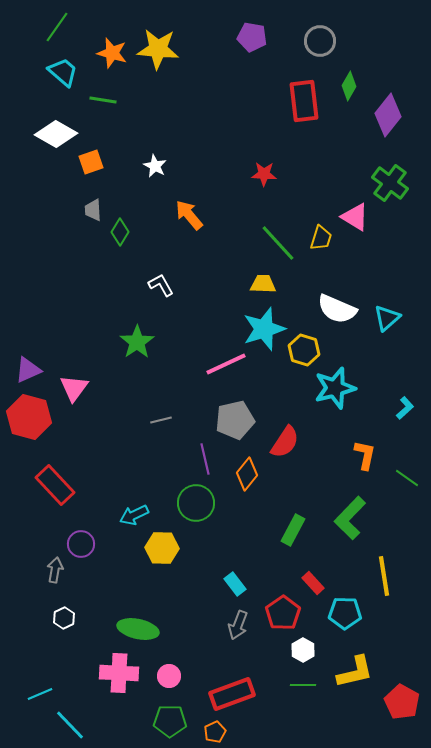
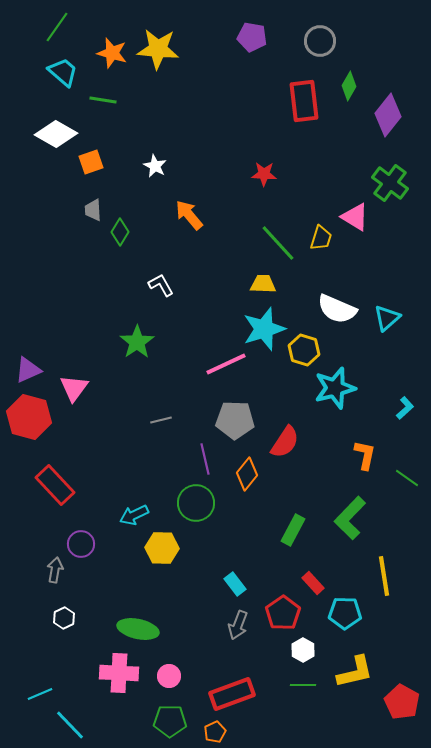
gray pentagon at (235, 420): rotated 15 degrees clockwise
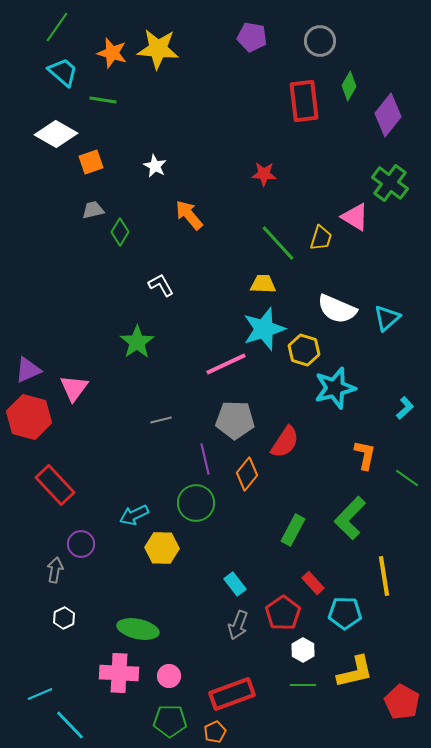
gray trapezoid at (93, 210): rotated 80 degrees clockwise
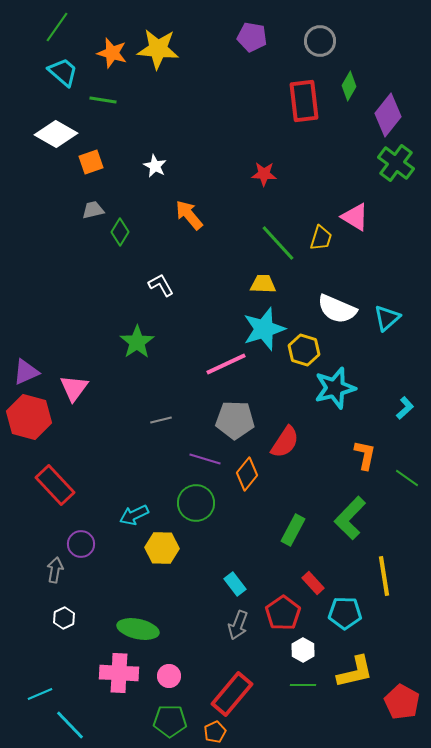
green cross at (390, 183): moved 6 px right, 20 px up
purple triangle at (28, 370): moved 2 px left, 2 px down
purple line at (205, 459): rotated 60 degrees counterclockwise
red rectangle at (232, 694): rotated 30 degrees counterclockwise
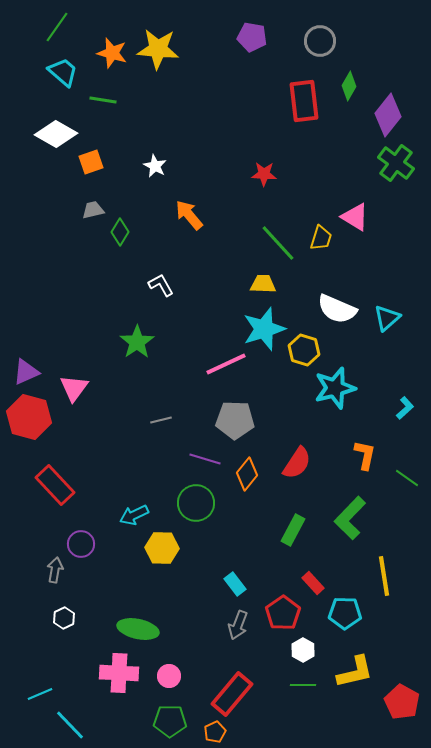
red semicircle at (285, 442): moved 12 px right, 21 px down
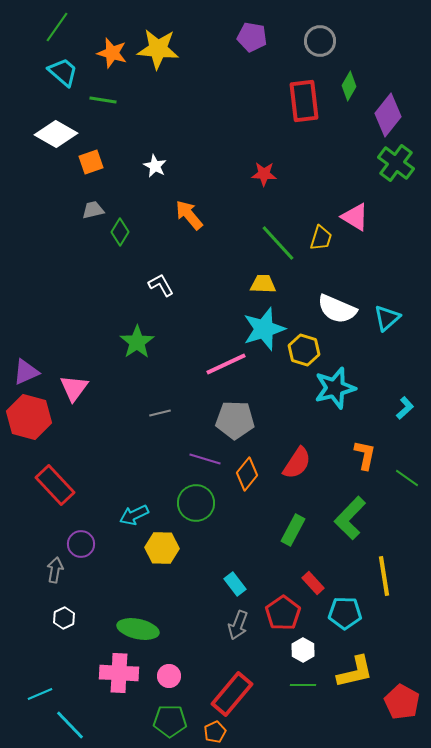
gray line at (161, 420): moved 1 px left, 7 px up
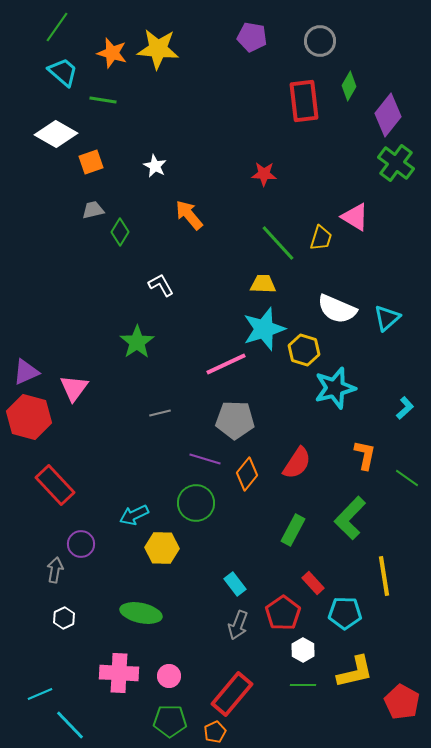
green ellipse at (138, 629): moved 3 px right, 16 px up
